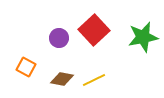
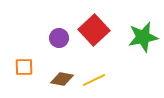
orange square: moved 2 px left; rotated 30 degrees counterclockwise
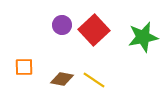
purple circle: moved 3 px right, 13 px up
yellow line: rotated 60 degrees clockwise
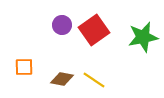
red square: rotated 8 degrees clockwise
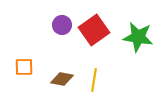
green star: moved 5 px left; rotated 20 degrees clockwise
yellow line: rotated 65 degrees clockwise
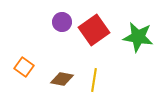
purple circle: moved 3 px up
orange square: rotated 36 degrees clockwise
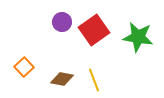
orange square: rotated 12 degrees clockwise
yellow line: rotated 30 degrees counterclockwise
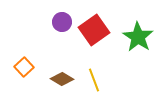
green star: rotated 24 degrees clockwise
brown diamond: rotated 20 degrees clockwise
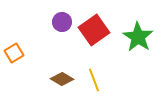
orange square: moved 10 px left, 14 px up; rotated 12 degrees clockwise
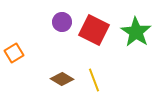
red square: rotated 28 degrees counterclockwise
green star: moved 2 px left, 5 px up
